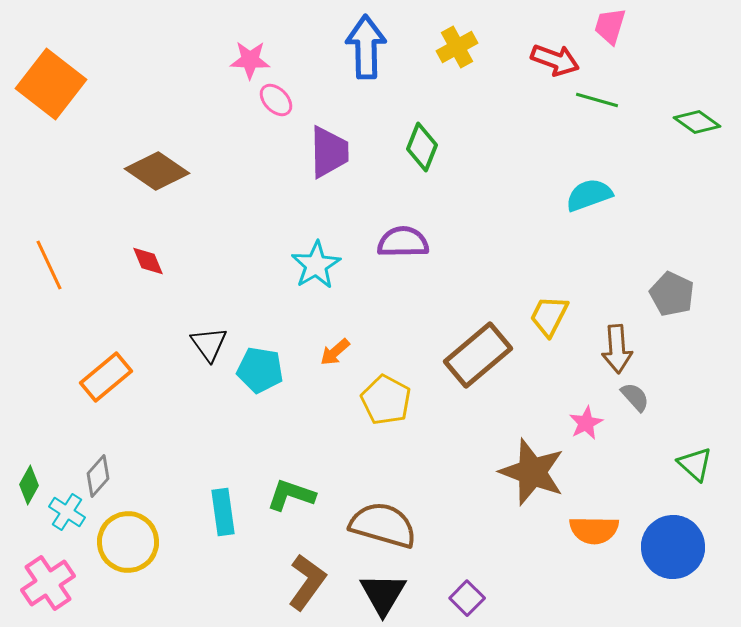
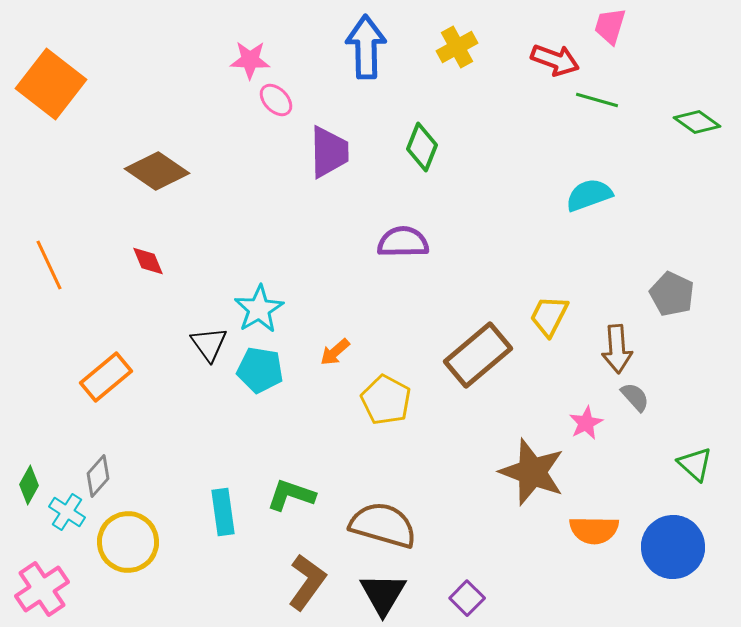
cyan star at (316, 265): moved 57 px left, 44 px down
pink cross at (48, 583): moved 6 px left, 6 px down
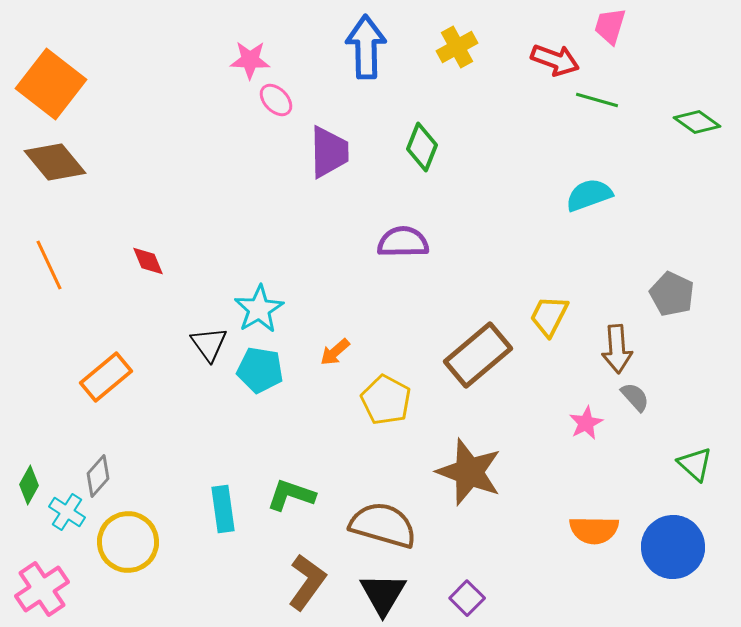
brown diamond at (157, 171): moved 102 px left, 9 px up; rotated 16 degrees clockwise
brown star at (532, 472): moved 63 px left
cyan rectangle at (223, 512): moved 3 px up
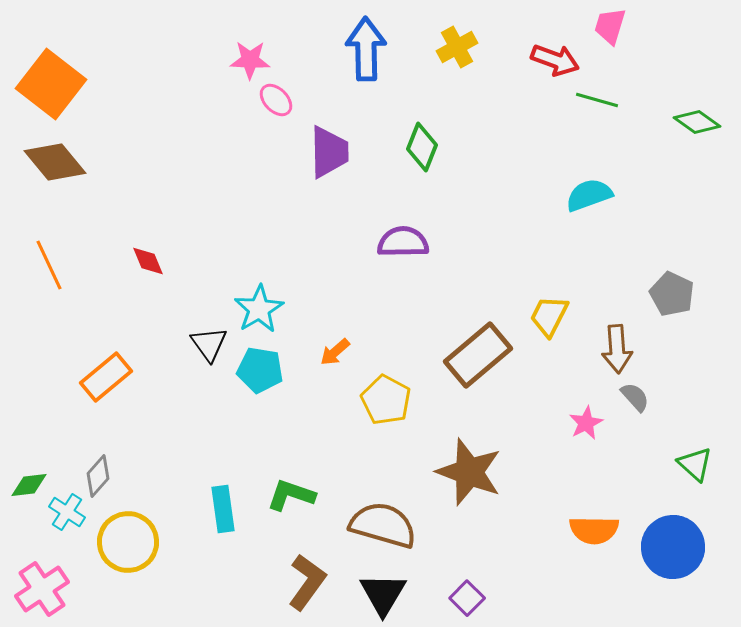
blue arrow at (366, 47): moved 2 px down
green diamond at (29, 485): rotated 54 degrees clockwise
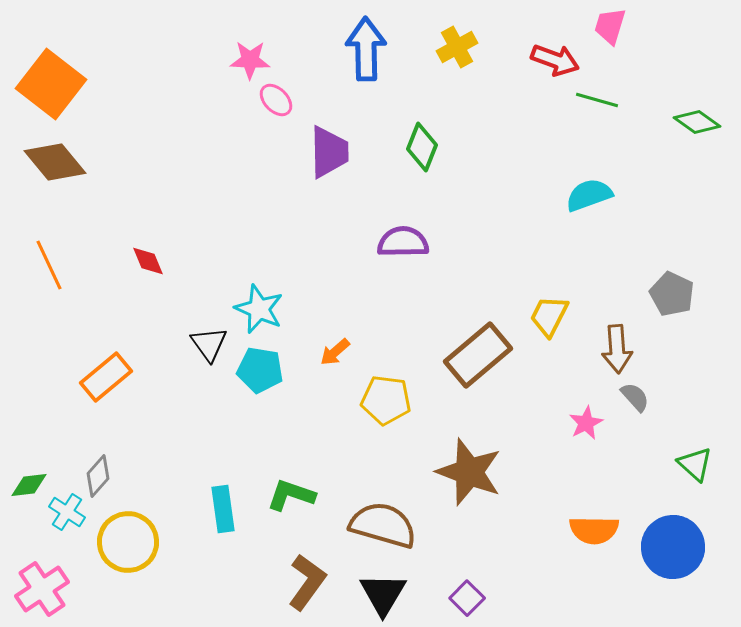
cyan star at (259, 309): rotated 18 degrees counterclockwise
yellow pentagon at (386, 400): rotated 21 degrees counterclockwise
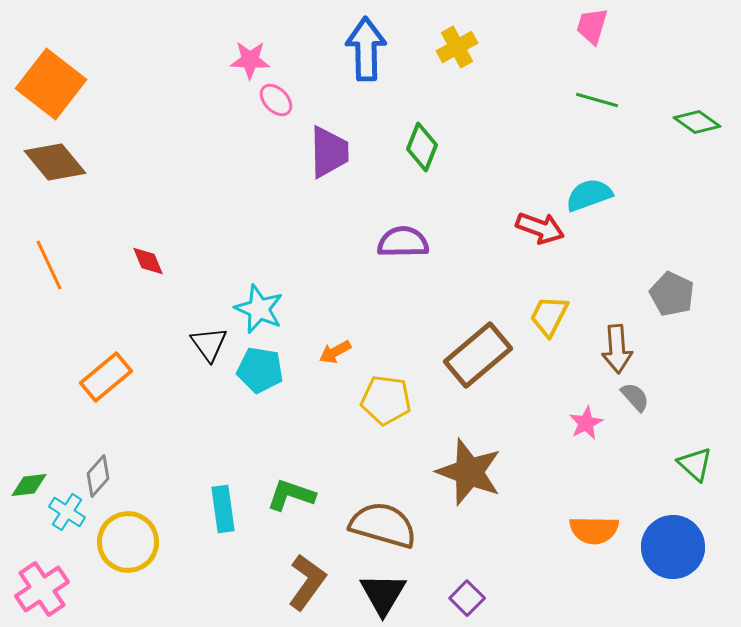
pink trapezoid at (610, 26): moved 18 px left
red arrow at (555, 60): moved 15 px left, 168 px down
orange arrow at (335, 352): rotated 12 degrees clockwise
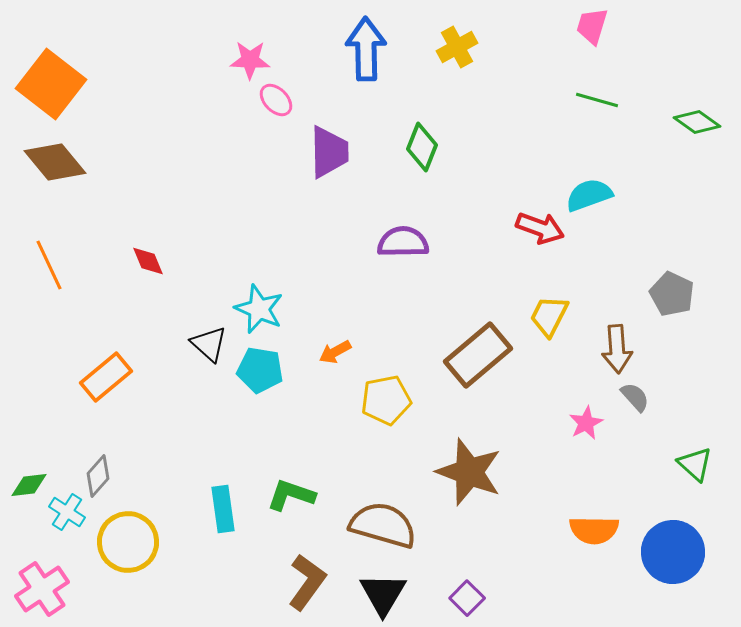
black triangle at (209, 344): rotated 12 degrees counterclockwise
yellow pentagon at (386, 400): rotated 18 degrees counterclockwise
blue circle at (673, 547): moved 5 px down
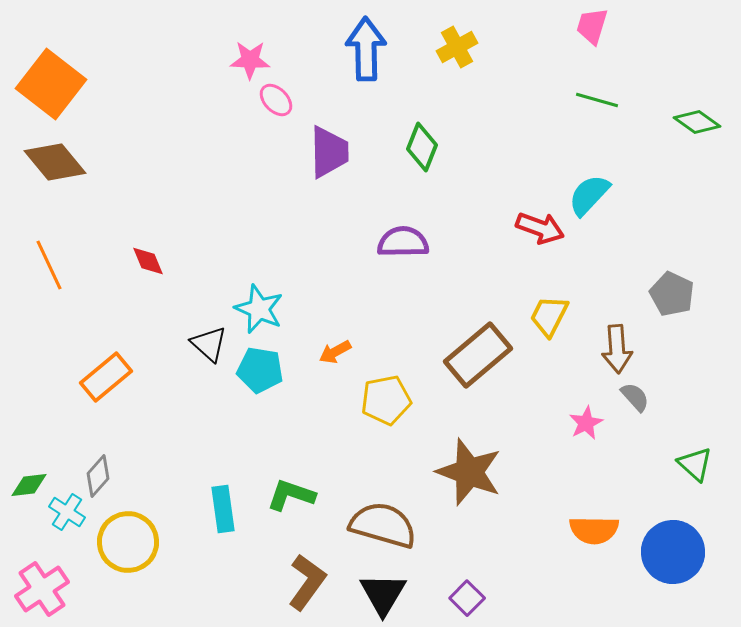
cyan semicircle at (589, 195): rotated 27 degrees counterclockwise
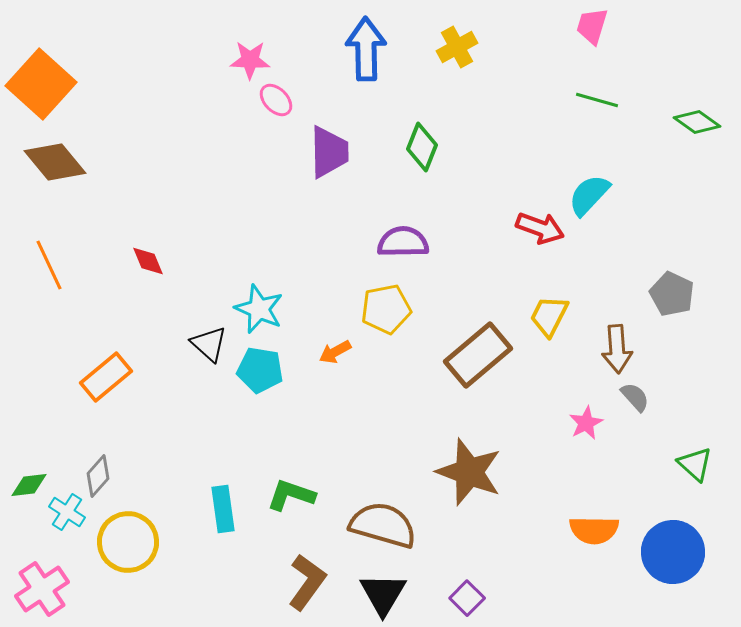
orange square at (51, 84): moved 10 px left; rotated 4 degrees clockwise
yellow pentagon at (386, 400): moved 91 px up
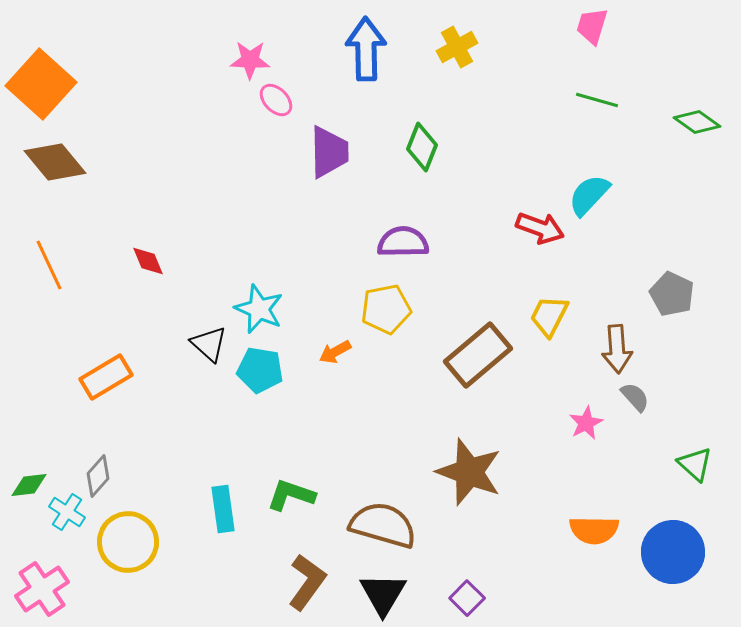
orange rectangle at (106, 377): rotated 9 degrees clockwise
